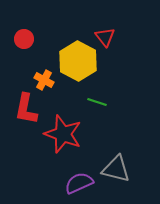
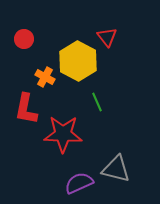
red triangle: moved 2 px right
orange cross: moved 1 px right, 3 px up
green line: rotated 48 degrees clockwise
red star: rotated 18 degrees counterclockwise
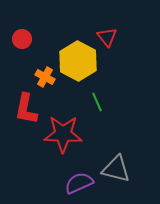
red circle: moved 2 px left
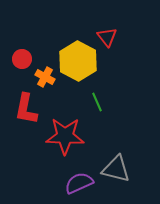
red circle: moved 20 px down
red star: moved 2 px right, 2 px down
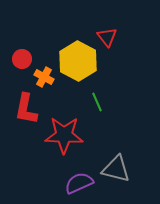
orange cross: moved 1 px left
red star: moved 1 px left, 1 px up
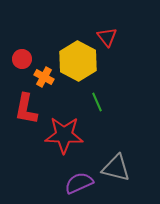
gray triangle: moved 1 px up
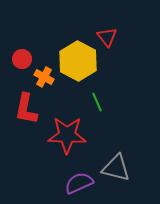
red star: moved 3 px right
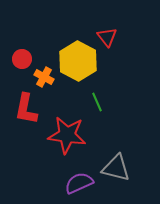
red star: rotated 6 degrees clockwise
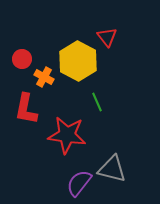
gray triangle: moved 4 px left, 1 px down
purple semicircle: rotated 28 degrees counterclockwise
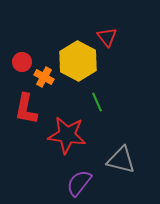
red circle: moved 3 px down
gray triangle: moved 9 px right, 9 px up
